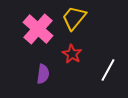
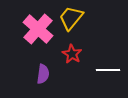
yellow trapezoid: moved 3 px left
white line: rotated 60 degrees clockwise
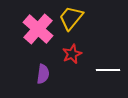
red star: rotated 18 degrees clockwise
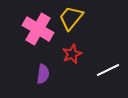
pink cross: rotated 12 degrees counterclockwise
white line: rotated 25 degrees counterclockwise
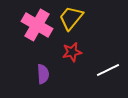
pink cross: moved 1 px left, 4 px up
red star: moved 2 px up; rotated 12 degrees clockwise
purple semicircle: rotated 12 degrees counterclockwise
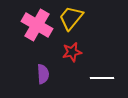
white line: moved 6 px left, 8 px down; rotated 25 degrees clockwise
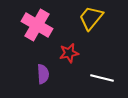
yellow trapezoid: moved 20 px right
red star: moved 3 px left, 1 px down
white line: rotated 15 degrees clockwise
